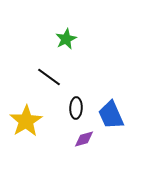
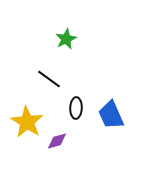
black line: moved 2 px down
yellow star: moved 1 px right, 1 px down; rotated 8 degrees counterclockwise
purple diamond: moved 27 px left, 2 px down
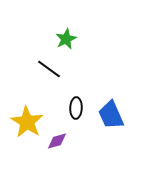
black line: moved 10 px up
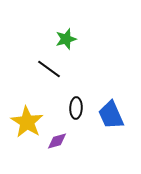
green star: rotated 10 degrees clockwise
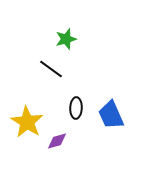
black line: moved 2 px right
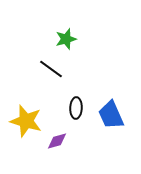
yellow star: moved 1 px left, 1 px up; rotated 16 degrees counterclockwise
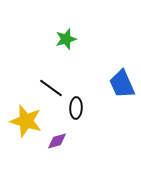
black line: moved 19 px down
blue trapezoid: moved 11 px right, 31 px up
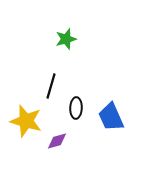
blue trapezoid: moved 11 px left, 33 px down
black line: moved 2 px up; rotated 70 degrees clockwise
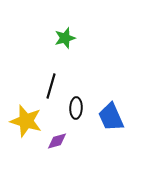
green star: moved 1 px left, 1 px up
